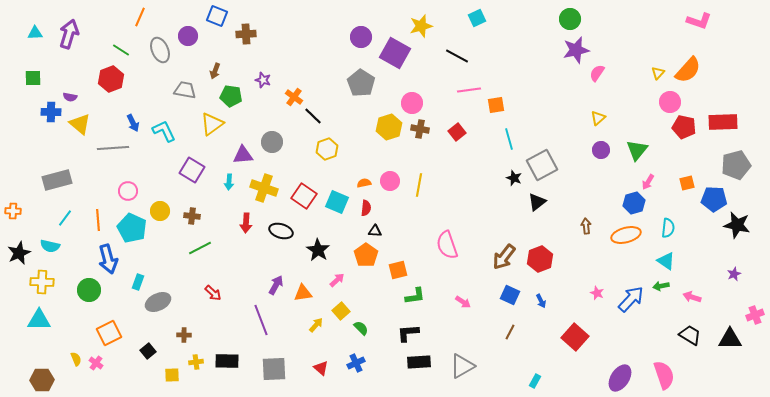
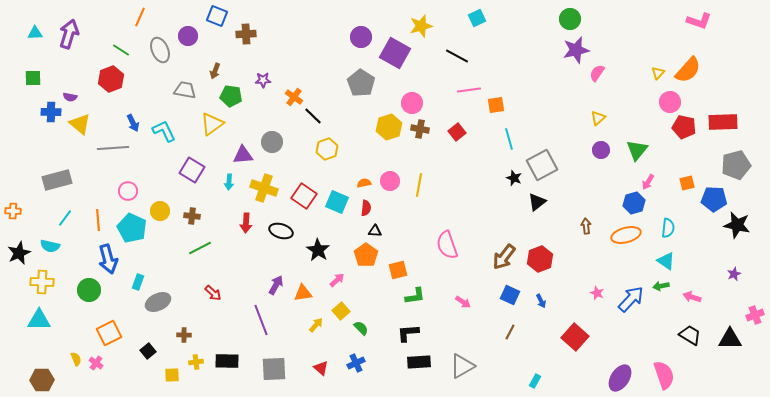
purple star at (263, 80): rotated 21 degrees counterclockwise
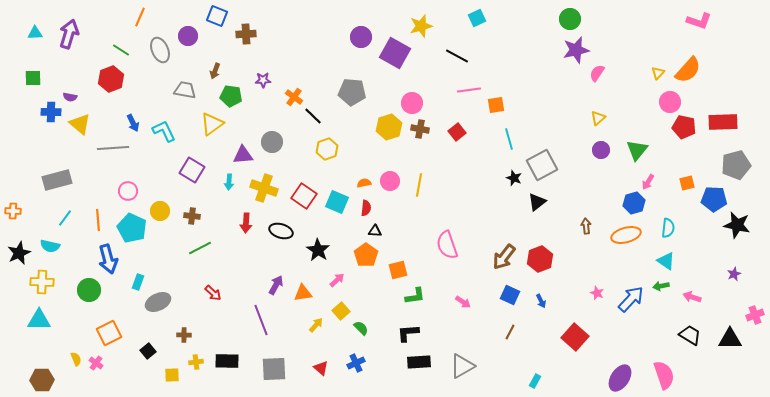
gray pentagon at (361, 83): moved 9 px left, 9 px down; rotated 28 degrees counterclockwise
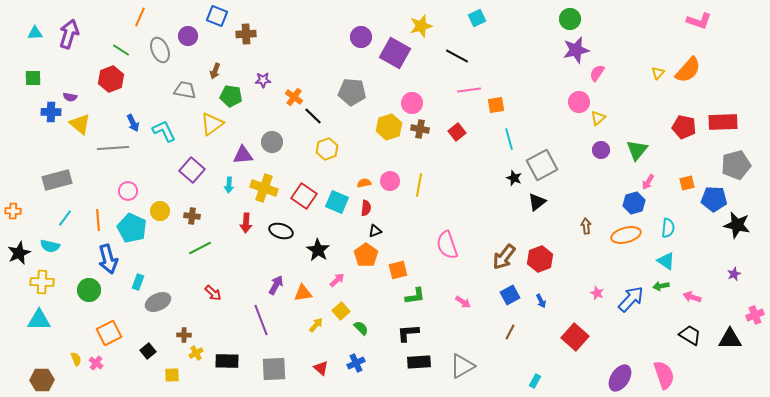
pink circle at (670, 102): moved 91 px left
purple square at (192, 170): rotated 10 degrees clockwise
cyan arrow at (229, 182): moved 3 px down
black triangle at (375, 231): rotated 24 degrees counterclockwise
blue square at (510, 295): rotated 36 degrees clockwise
yellow cross at (196, 362): moved 9 px up; rotated 24 degrees counterclockwise
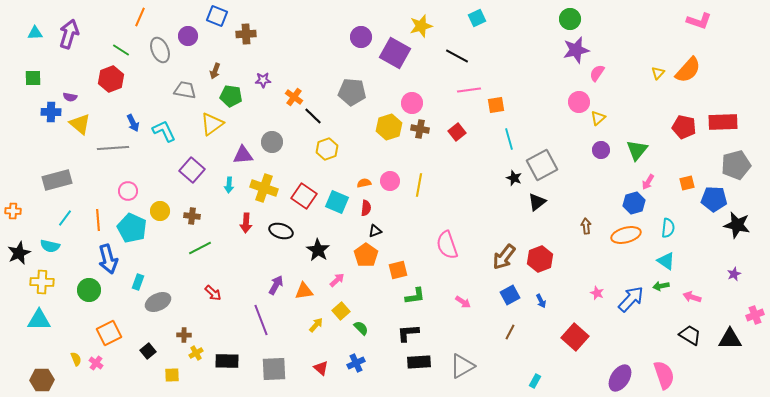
orange triangle at (303, 293): moved 1 px right, 2 px up
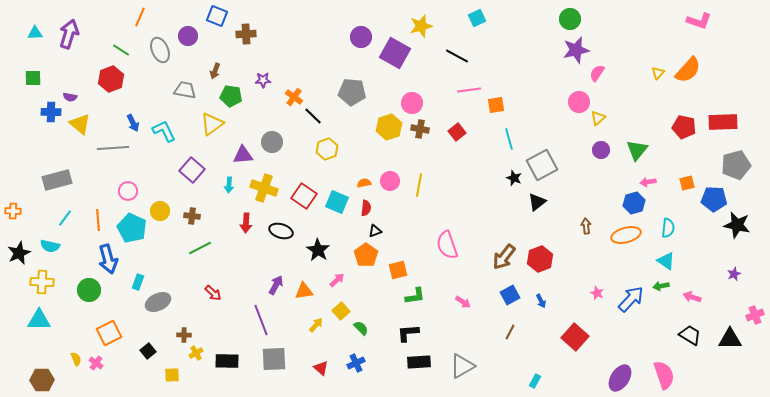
pink arrow at (648, 182): rotated 49 degrees clockwise
gray square at (274, 369): moved 10 px up
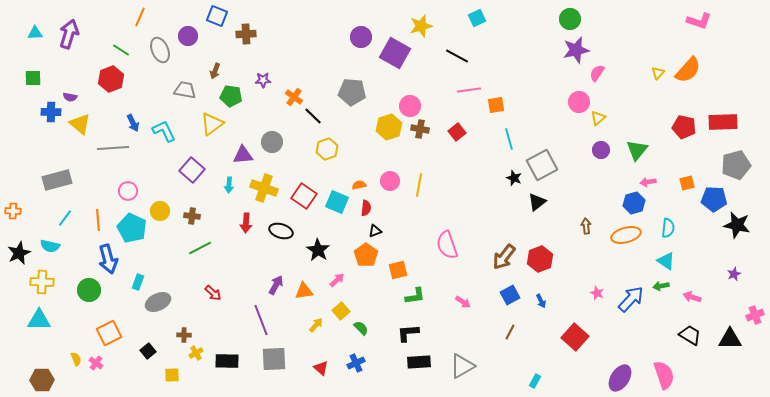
pink circle at (412, 103): moved 2 px left, 3 px down
orange semicircle at (364, 183): moved 5 px left, 2 px down
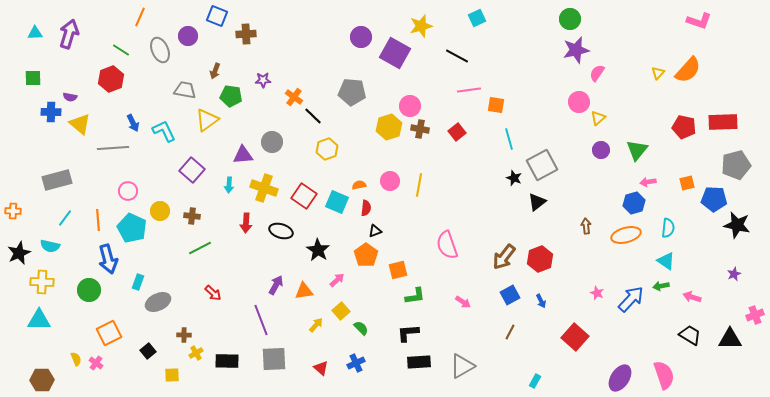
orange square at (496, 105): rotated 18 degrees clockwise
yellow triangle at (212, 124): moved 5 px left, 4 px up
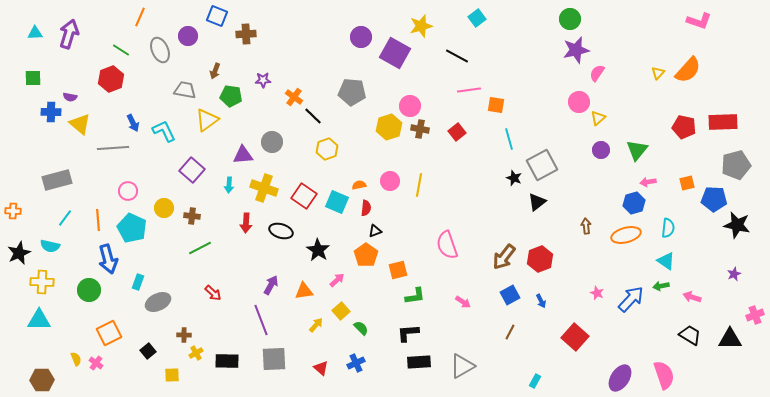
cyan square at (477, 18): rotated 12 degrees counterclockwise
yellow circle at (160, 211): moved 4 px right, 3 px up
purple arrow at (276, 285): moved 5 px left
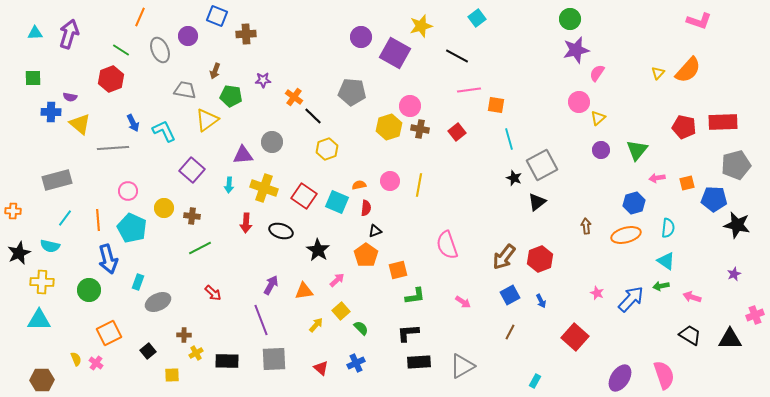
pink arrow at (648, 182): moved 9 px right, 4 px up
